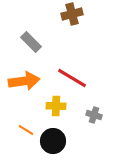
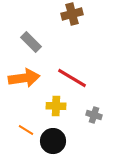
orange arrow: moved 3 px up
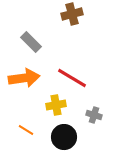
yellow cross: moved 1 px up; rotated 12 degrees counterclockwise
black circle: moved 11 px right, 4 px up
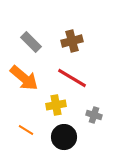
brown cross: moved 27 px down
orange arrow: rotated 48 degrees clockwise
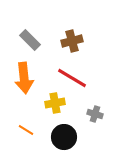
gray rectangle: moved 1 px left, 2 px up
orange arrow: rotated 44 degrees clockwise
yellow cross: moved 1 px left, 2 px up
gray cross: moved 1 px right, 1 px up
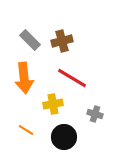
brown cross: moved 10 px left
yellow cross: moved 2 px left, 1 px down
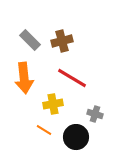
orange line: moved 18 px right
black circle: moved 12 px right
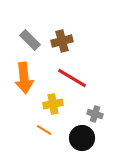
black circle: moved 6 px right, 1 px down
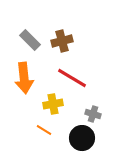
gray cross: moved 2 px left
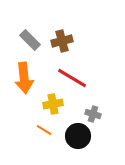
black circle: moved 4 px left, 2 px up
